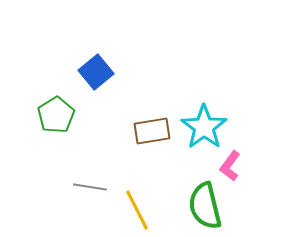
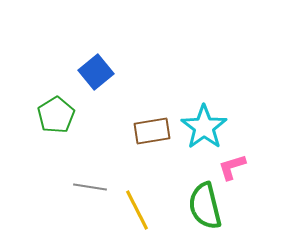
pink L-shape: moved 2 px right, 1 px down; rotated 36 degrees clockwise
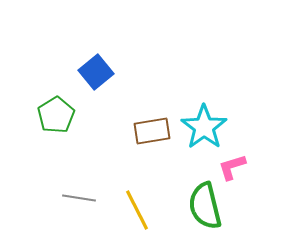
gray line: moved 11 px left, 11 px down
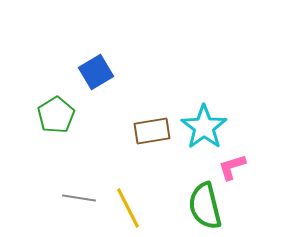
blue square: rotated 8 degrees clockwise
yellow line: moved 9 px left, 2 px up
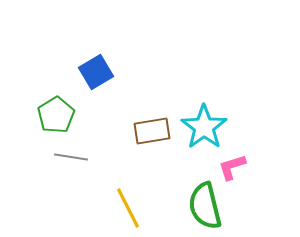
gray line: moved 8 px left, 41 px up
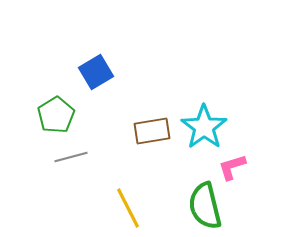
gray line: rotated 24 degrees counterclockwise
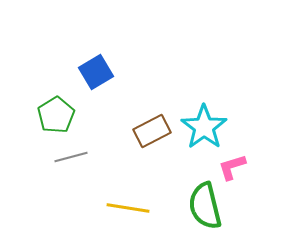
brown rectangle: rotated 18 degrees counterclockwise
yellow line: rotated 54 degrees counterclockwise
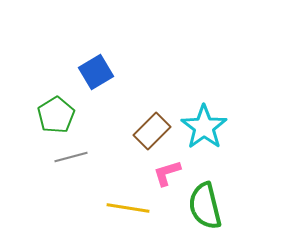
brown rectangle: rotated 18 degrees counterclockwise
pink L-shape: moved 65 px left, 6 px down
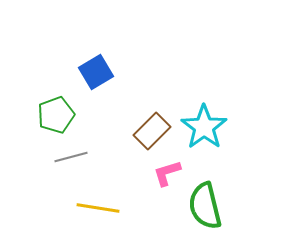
green pentagon: rotated 12 degrees clockwise
yellow line: moved 30 px left
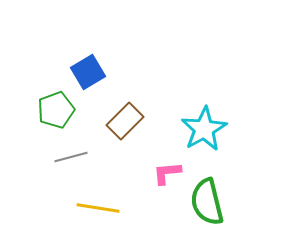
blue square: moved 8 px left
green pentagon: moved 5 px up
cyan star: moved 2 px down; rotated 6 degrees clockwise
brown rectangle: moved 27 px left, 10 px up
pink L-shape: rotated 12 degrees clockwise
green semicircle: moved 2 px right, 4 px up
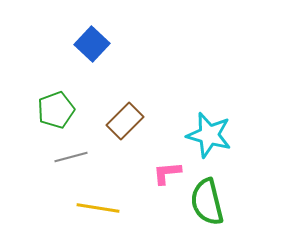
blue square: moved 4 px right, 28 px up; rotated 16 degrees counterclockwise
cyan star: moved 5 px right, 6 px down; rotated 27 degrees counterclockwise
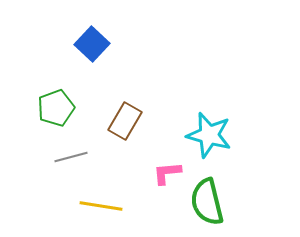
green pentagon: moved 2 px up
brown rectangle: rotated 15 degrees counterclockwise
yellow line: moved 3 px right, 2 px up
